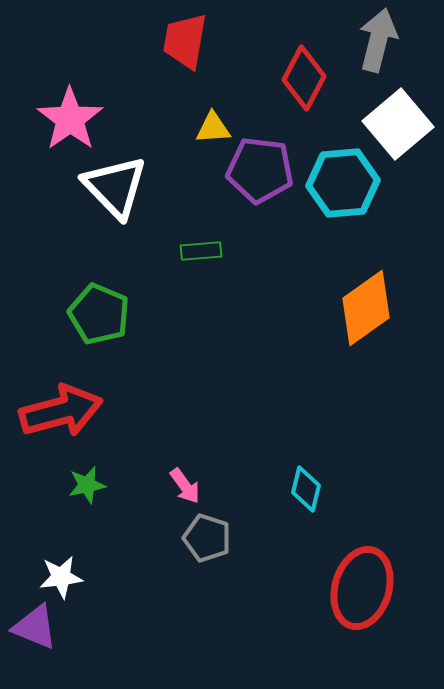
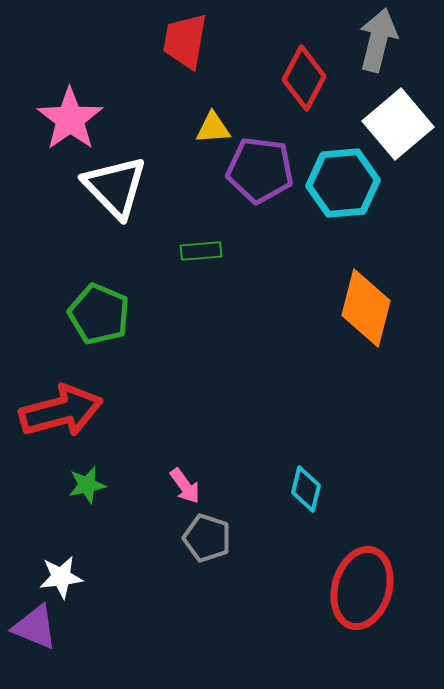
orange diamond: rotated 40 degrees counterclockwise
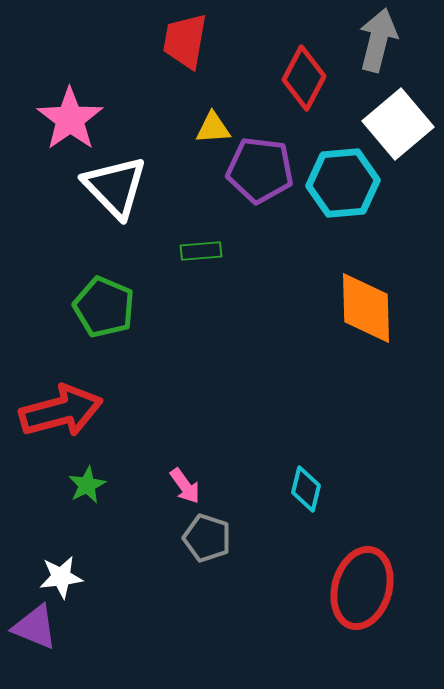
orange diamond: rotated 16 degrees counterclockwise
green pentagon: moved 5 px right, 7 px up
green star: rotated 15 degrees counterclockwise
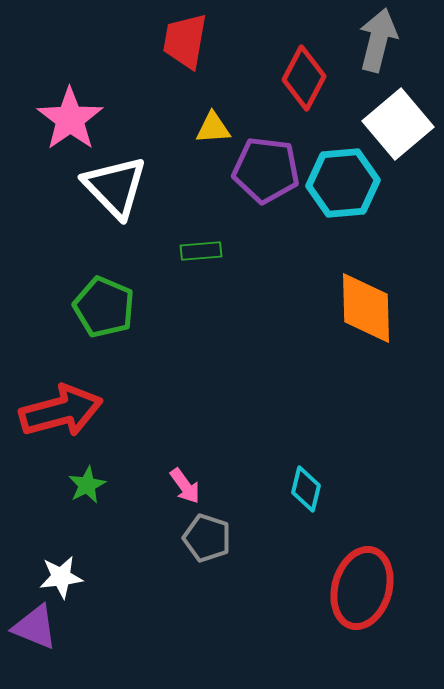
purple pentagon: moved 6 px right
